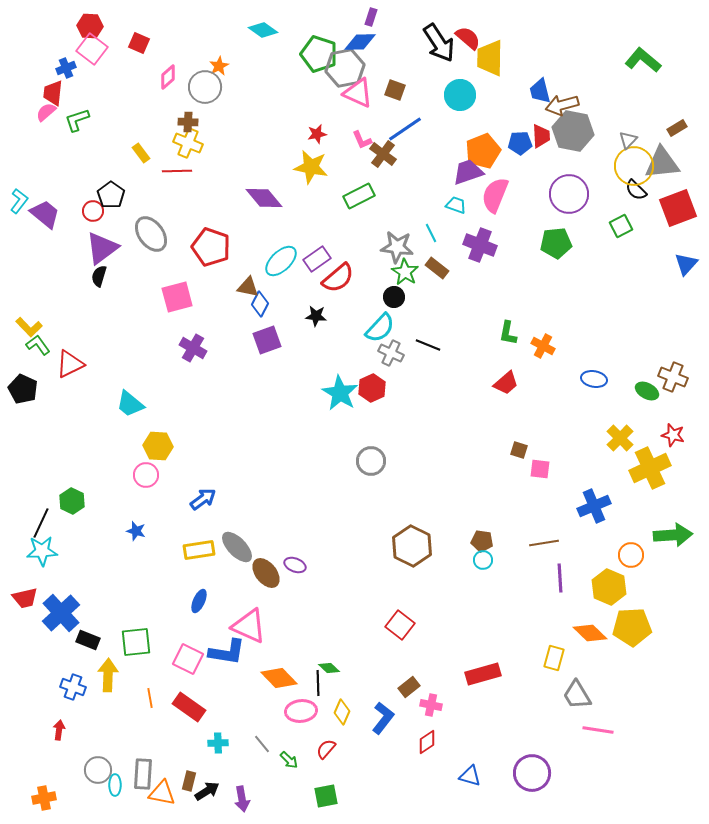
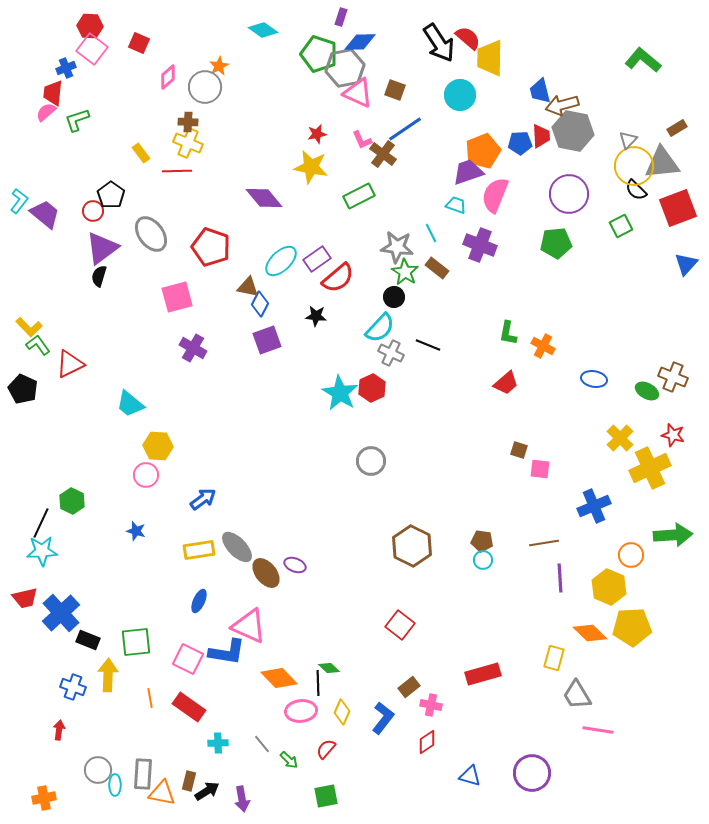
purple rectangle at (371, 17): moved 30 px left
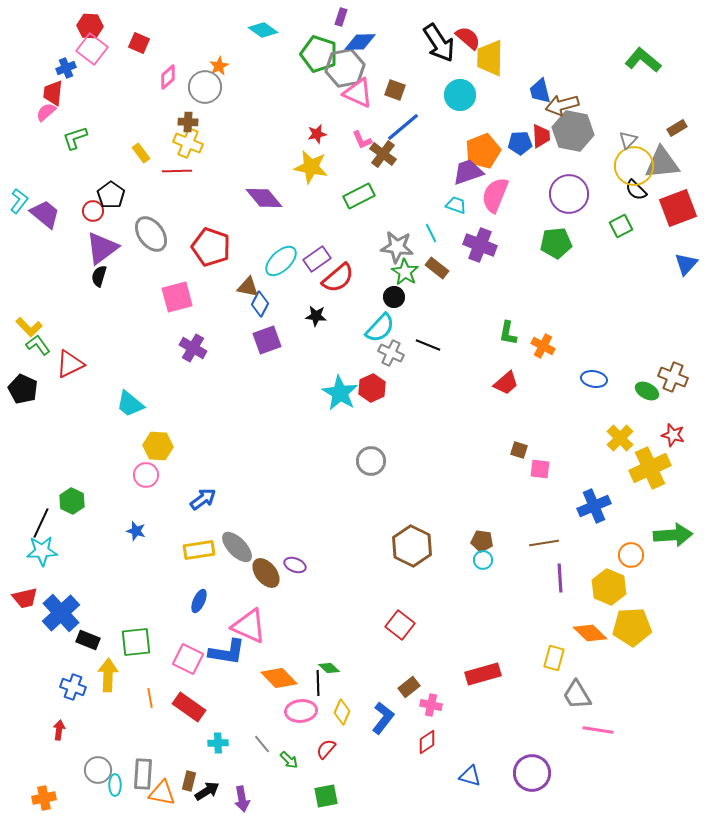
green L-shape at (77, 120): moved 2 px left, 18 px down
blue line at (405, 129): moved 2 px left, 2 px up; rotated 6 degrees counterclockwise
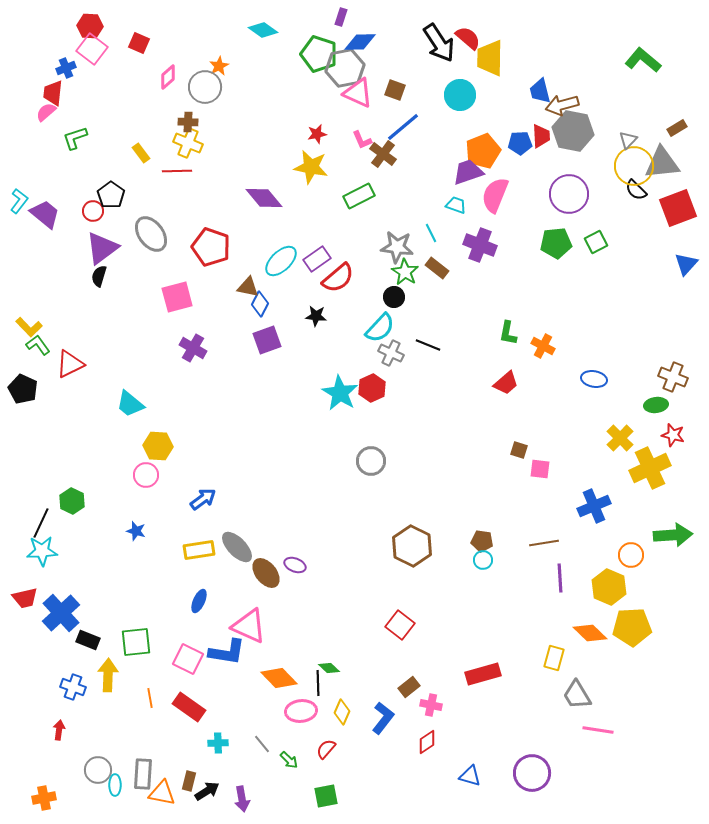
green square at (621, 226): moved 25 px left, 16 px down
green ellipse at (647, 391): moved 9 px right, 14 px down; rotated 35 degrees counterclockwise
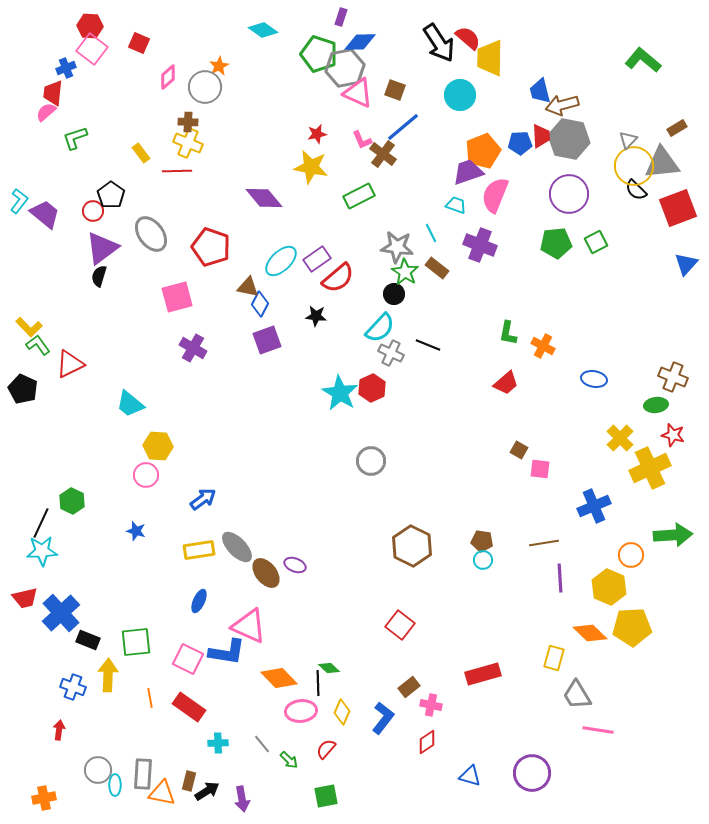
gray hexagon at (573, 131): moved 4 px left, 8 px down
black circle at (394, 297): moved 3 px up
brown square at (519, 450): rotated 12 degrees clockwise
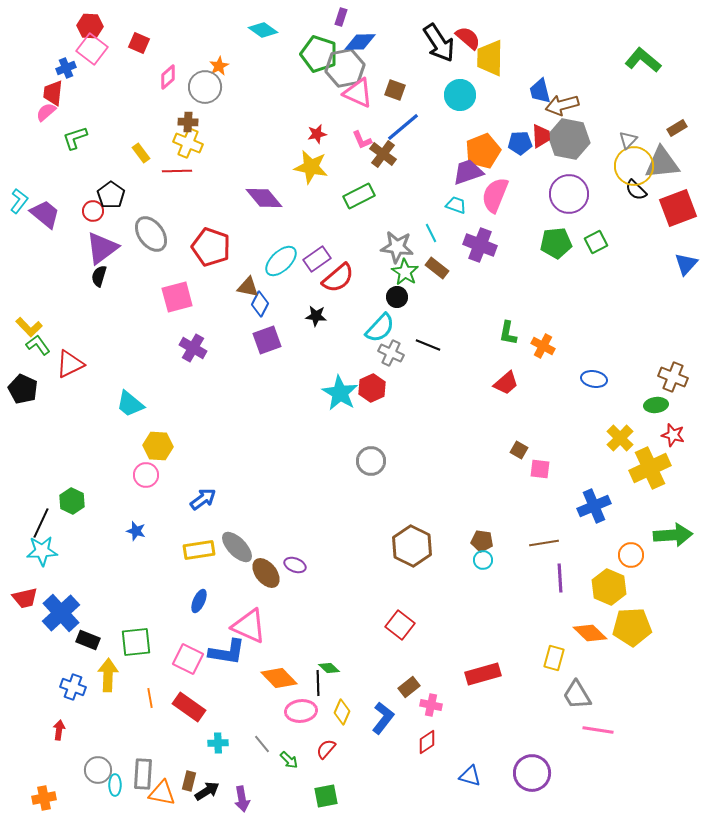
black circle at (394, 294): moved 3 px right, 3 px down
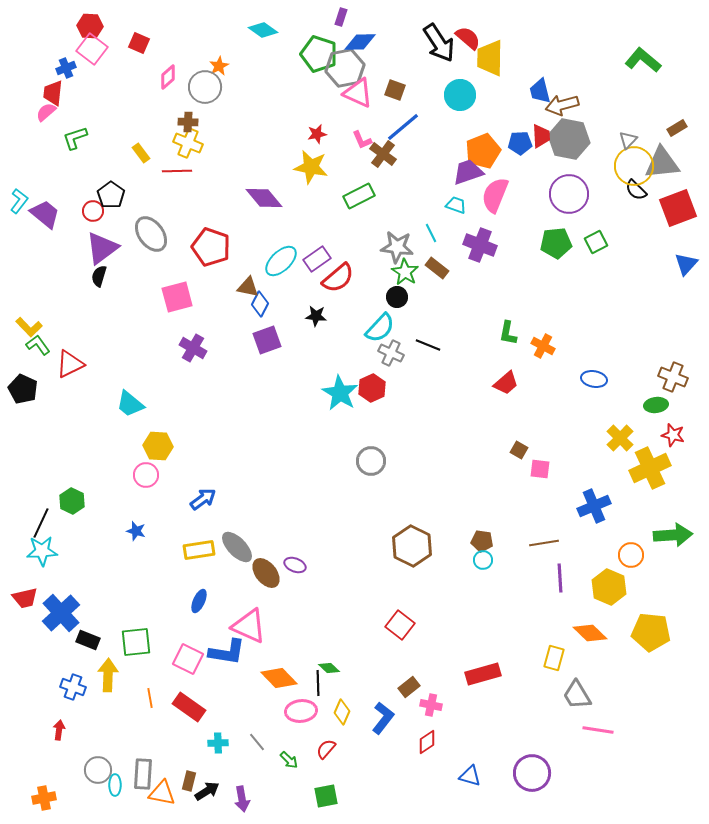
yellow pentagon at (632, 627): moved 19 px right, 5 px down; rotated 9 degrees clockwise
gray line at (262, 744): moved 5 px left, 2 px up
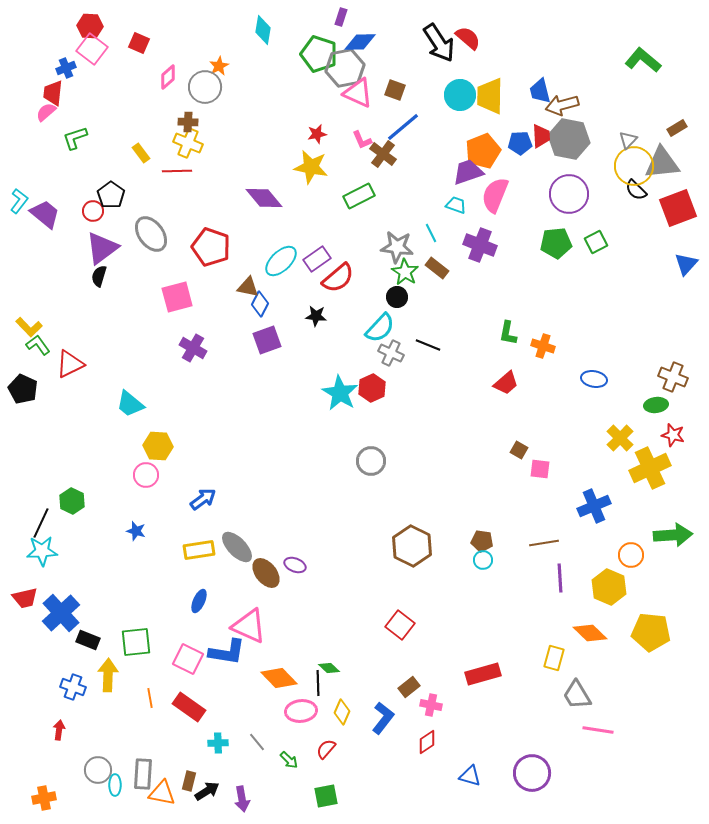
cyan diamond at (263, 30): rotated 64 degrees clockwise
yellow trapezoid at (490, 58): moved 38 px down
orange cross at (543, 346): rotated 10 degrees counterclockwise
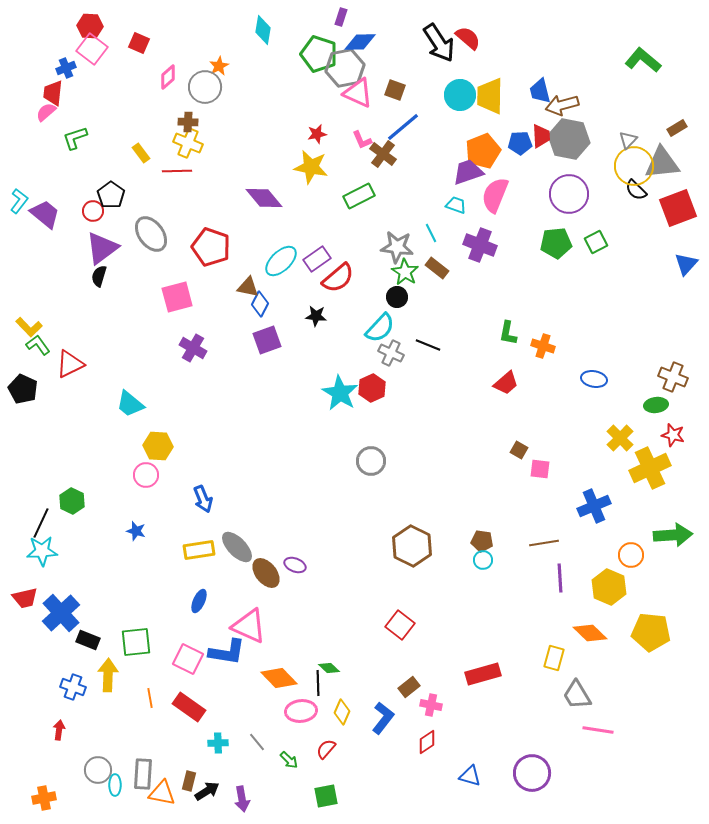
blue arrow at (203, 499): rotated 104 degrees clockwise
